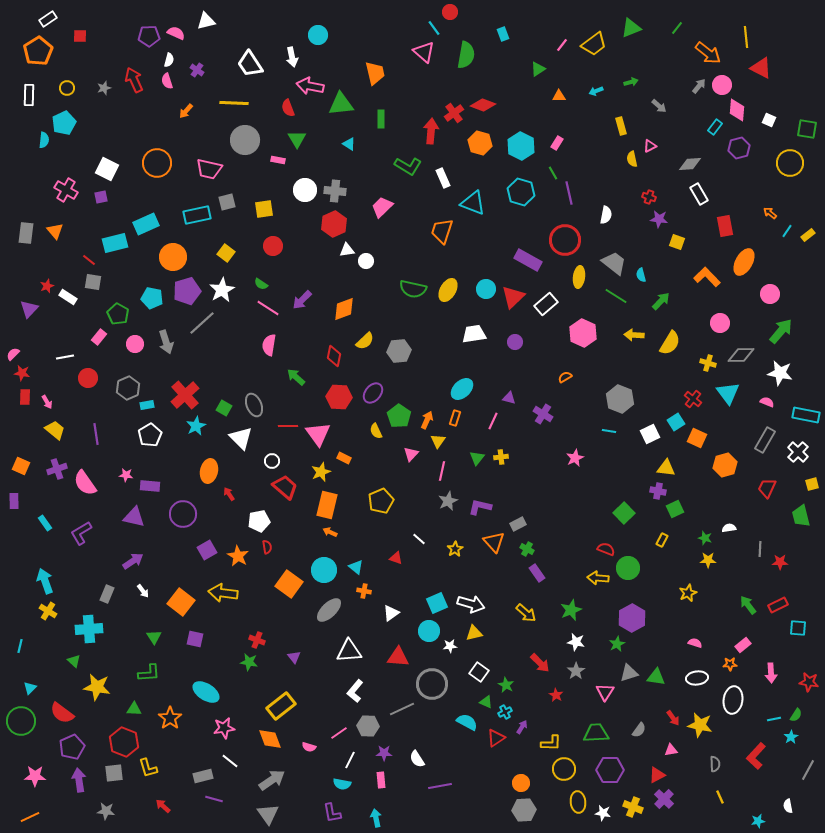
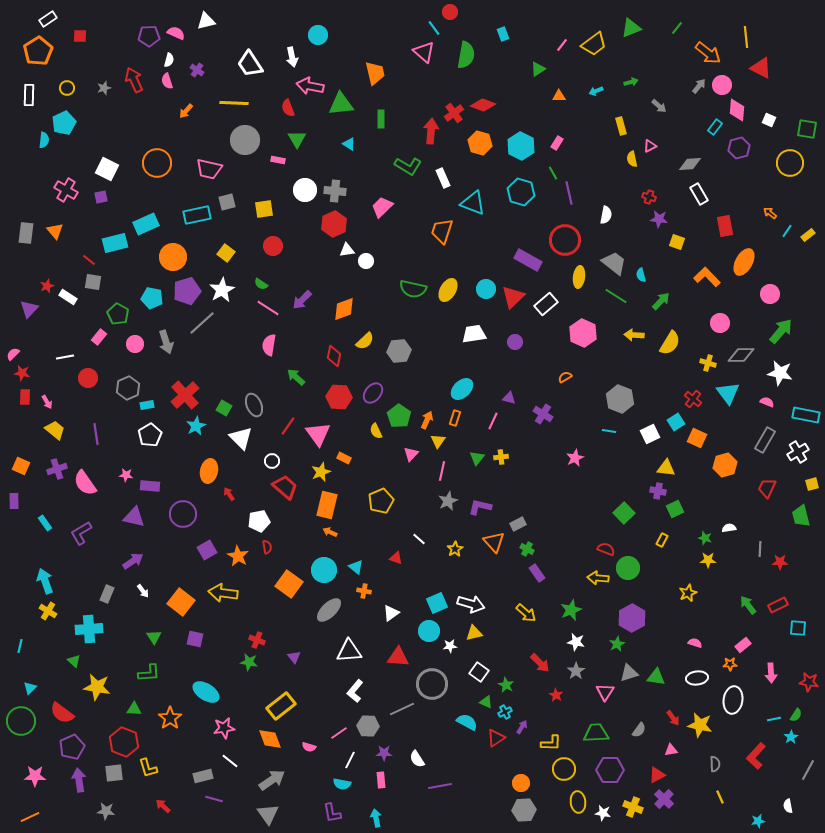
red line at (288, 426): rotated 54 degrees counterclockwise
white cross at (798, 452): rotated 15 degrees clockwise
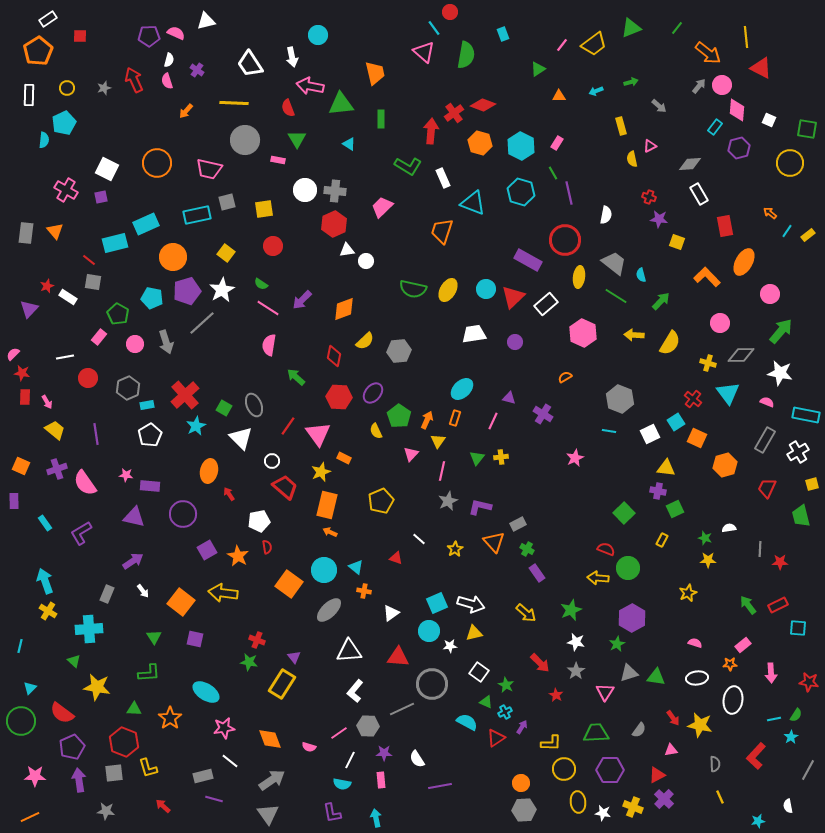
yellow rectangle at (281, 706): moved 1 px right, 22 px up; rotated 20 degrees counterclockwise
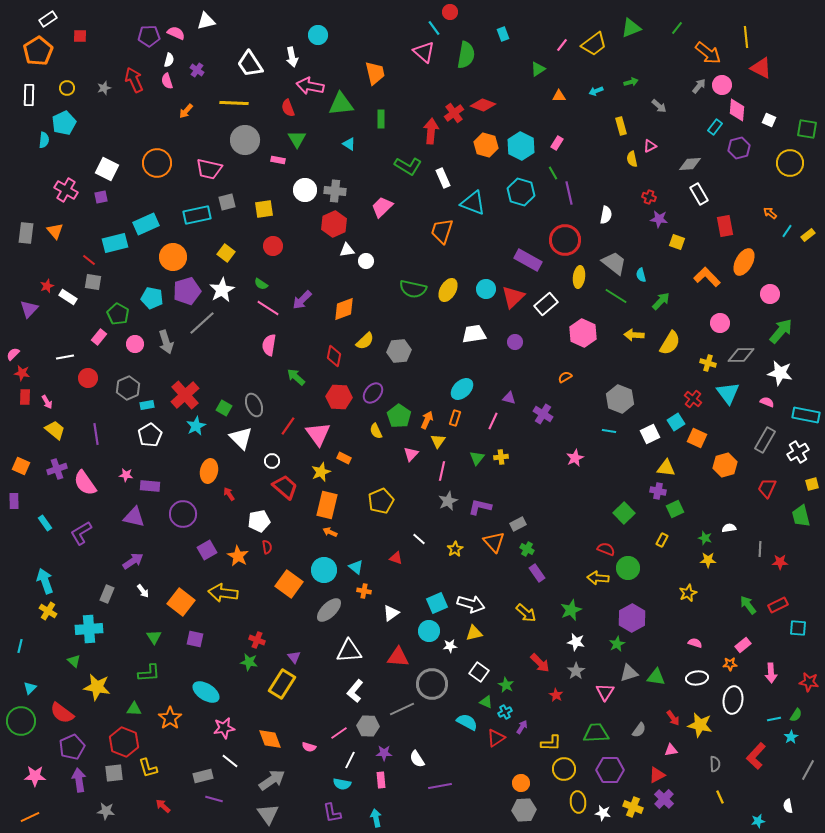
orange hexagon at (480, 143): moved 6 px right, 2 px down
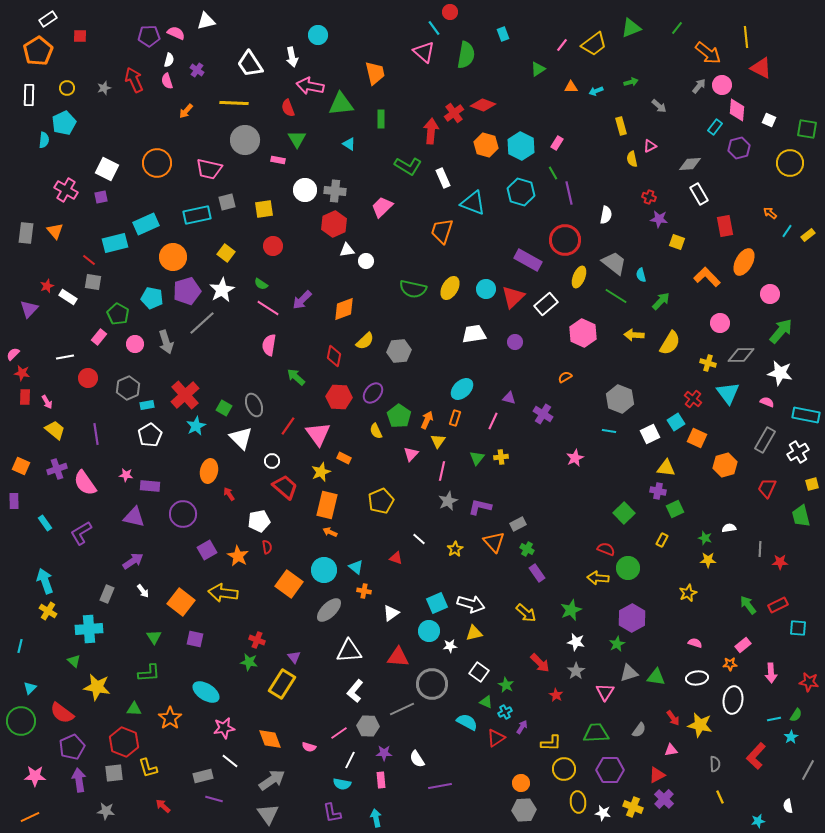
orange triangle at (559, 96): moved 12 px right, 9 px up
yellow ellipse at (579, 277): rotated 15 degrees clockwise
yellow ellipse at (448, 290): moved 2 px right, 2 px up
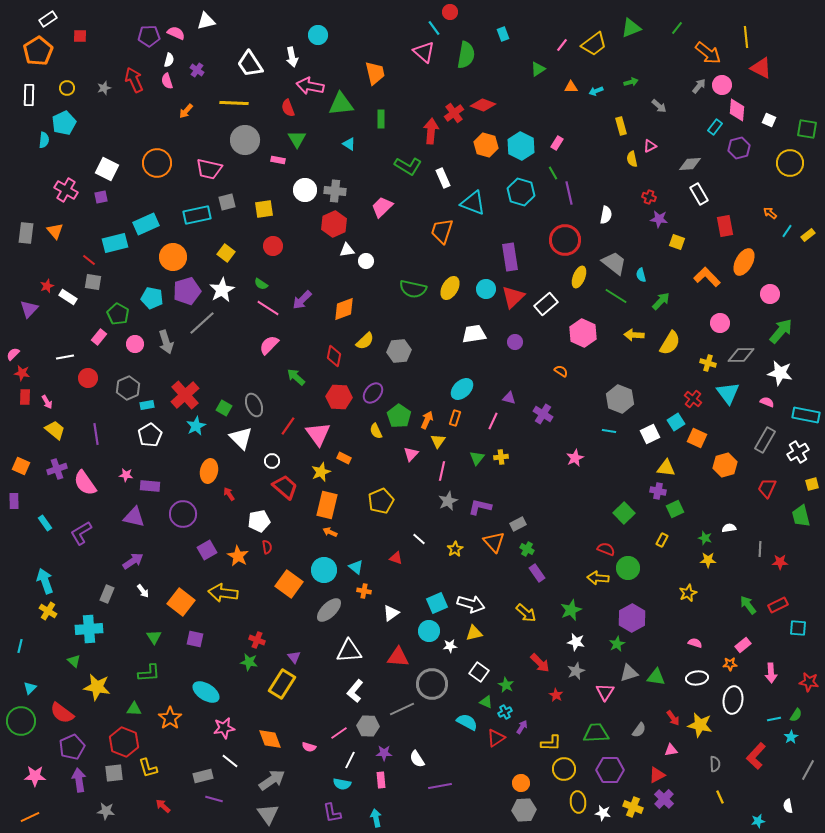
purple rectangle at (528, 260): moved 18 px left, 3 px up; rotated 52 degrees clockwise
pink semicircle at (269, 345): rotated 35 degrees clockwise
orange semicircle at (565, 377): moved 4 px left, 6 px up; rotated 64 degrees clockwise
gray star at (576, 671): rotated 12 degrees clockwise
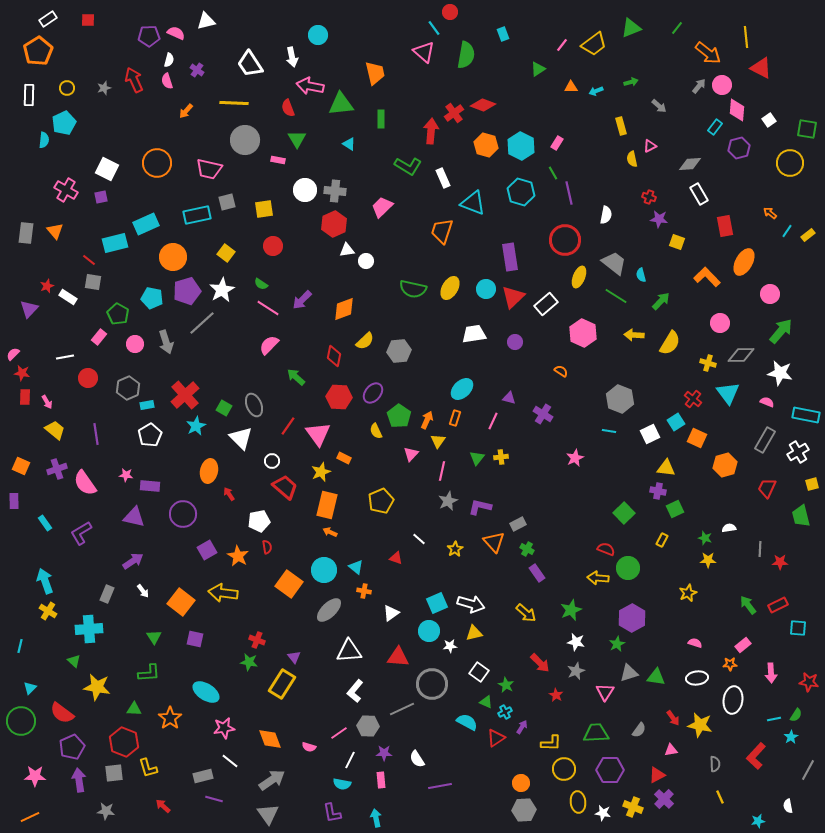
red square at (80, 36): moved 8 px right, 16 px up
white square at (769, 120): rotated 32 degrees clockwise
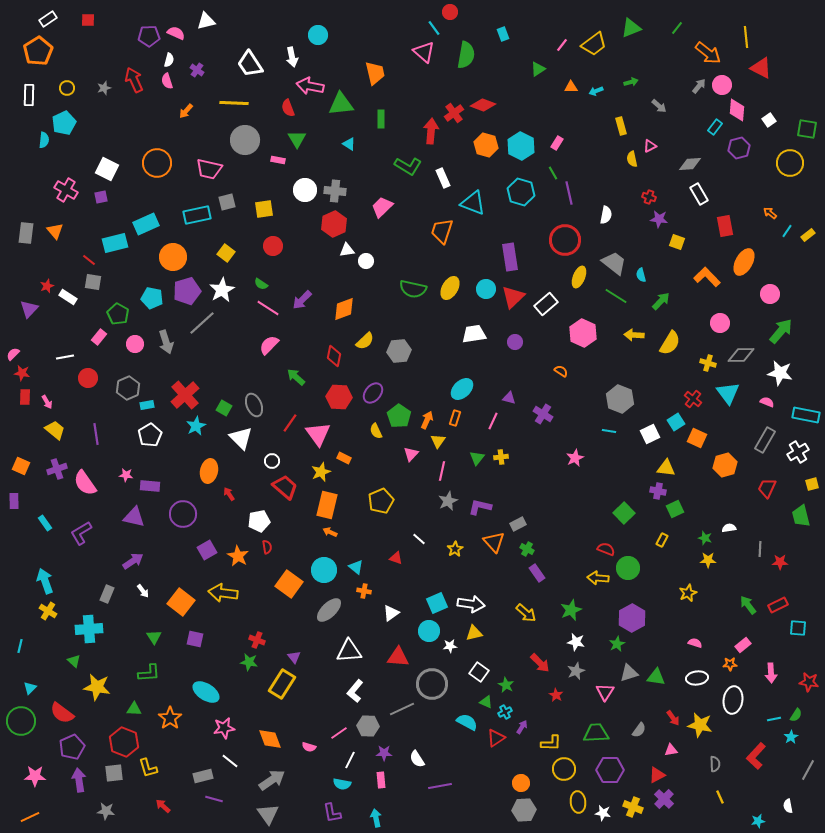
red line at (288, 426): moved 2 px right, 3 px up
white arrow at (471, 604): rotated 8 degrees counterclockwise
